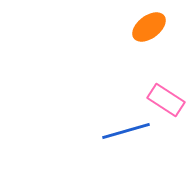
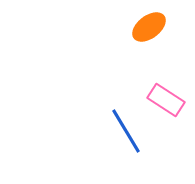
blue line: rotated 75 degrees clockwise
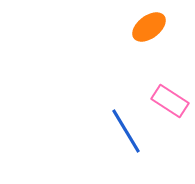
pink rectangle: moved 4 px right, 1 px down
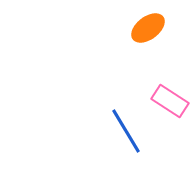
orange ellipse: moved 1 px left, 1 px down
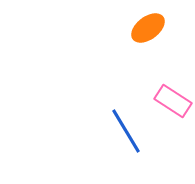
pink rectangle: moved 3 px right
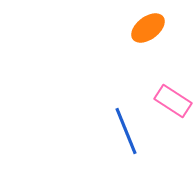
blue line: rotated 9 degrees clockwise
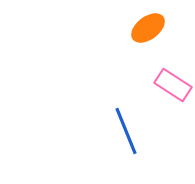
pink rectangle: moved 16 px up
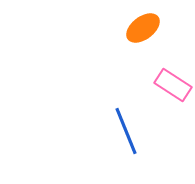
orange ellipse: moved 5 px left
